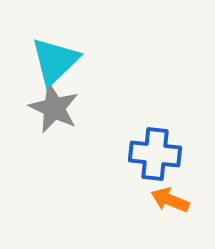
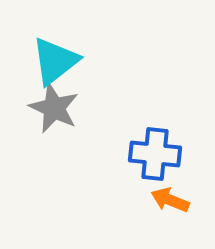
cyan triangle: rotated 6 degrees clockwise
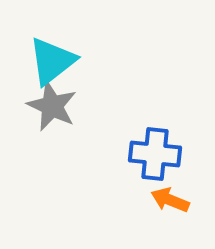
cyan triangle: moved 3 px left
gray star: moved 2 px left, 2 px up
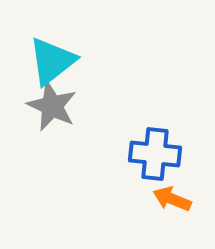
orange arrow: moved 2 px right, 1 px up
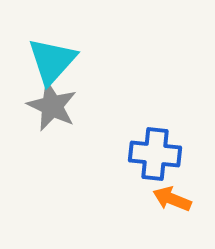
cyan triangle: rotated 10 degrees counterclockwise
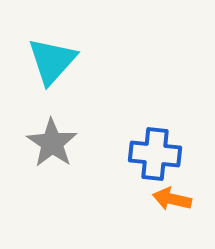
gray star: moved 37 px down; rotated 9 degrees clockwise
orange arrow: rotated 9 degrees counterclockwise
